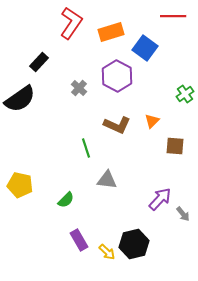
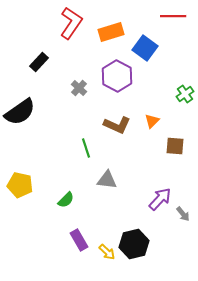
black semicircle: moved 13 px down
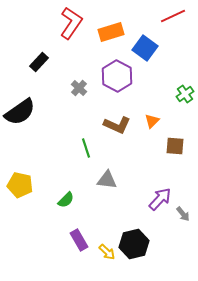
red line: rotated 25 degrees counterclockwise
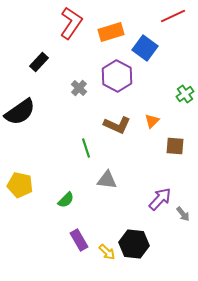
black hexagon: rotated 20 degrees clockwise
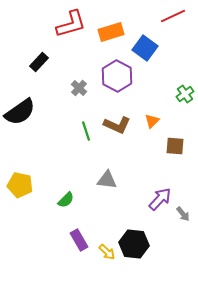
red L-shape: moved 1 px down; rotated 40 degrees clockwise
green line: moved 17 px up
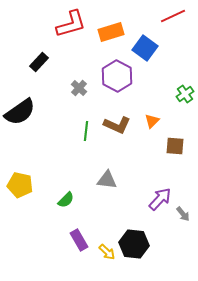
green line: rotated 24 degrees clockwise
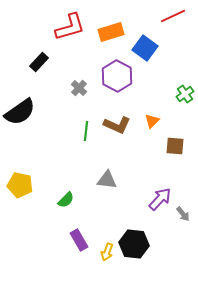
red L-shape: moved 1 px left, 3 px down
yellow arrow: rotated 66 degrees clockwise
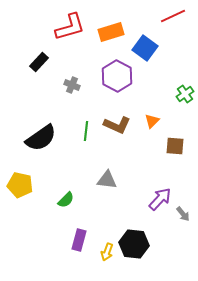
gray cross: moved 7 px left, 3 px up; rotated 21 degrees counterclockwise
black semicircle: moved 21 px right, 26 px down
purple rectangle: rotated 45 degrees clockwise
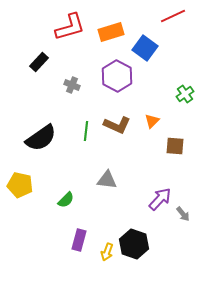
black hexagon: rotated 12 degrees clockwise
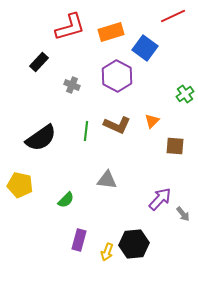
black hexagon: rotated 24 degrees counterclockwise
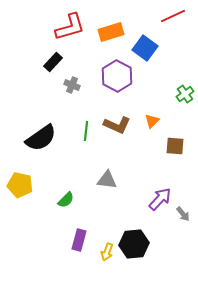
black rectangle: moved 14 px right
